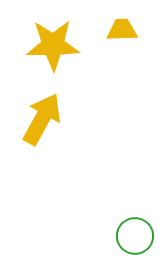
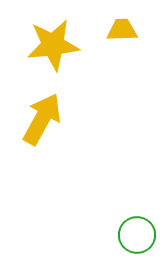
yellow star: rotated 6 degrees counterclockwise
green circle: moved 2 px right, 1 px up
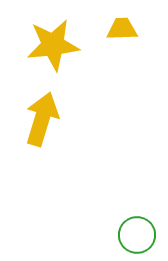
yellow trapezoid: moved 1 px up
yellow arrow: rotated 12 degrees counterclockwise
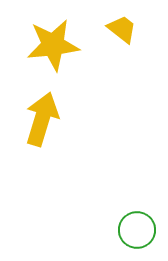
yellow trapezoid: rotated 40 degrees clockwise
green circle: moved 5 px up
